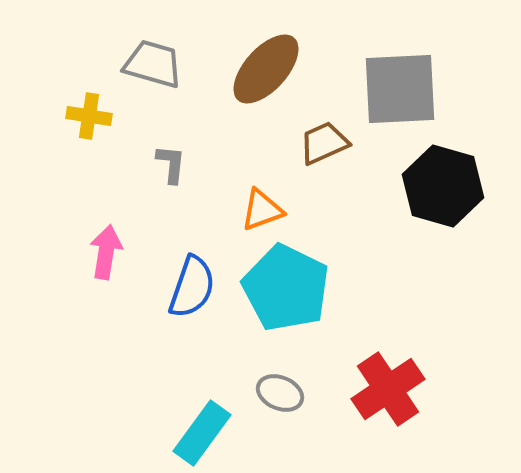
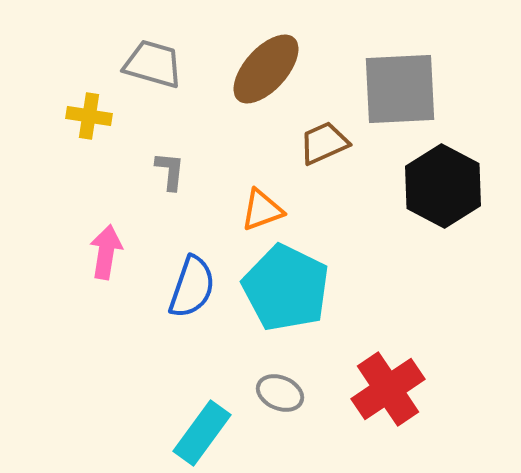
gray L-shape: moved 1 px left, 7 px down
black hexagon: rotated 12 degrees clockwise
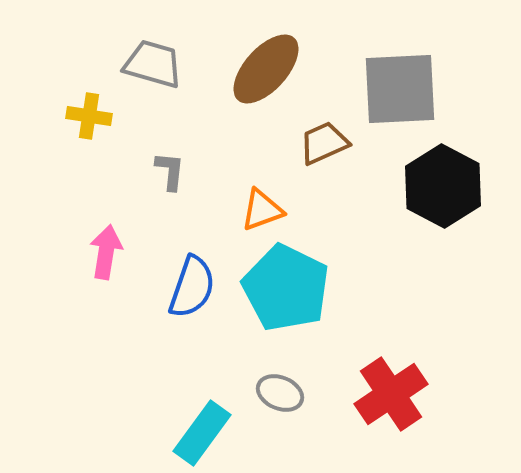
red cross: moved 3 px right, 5 px down
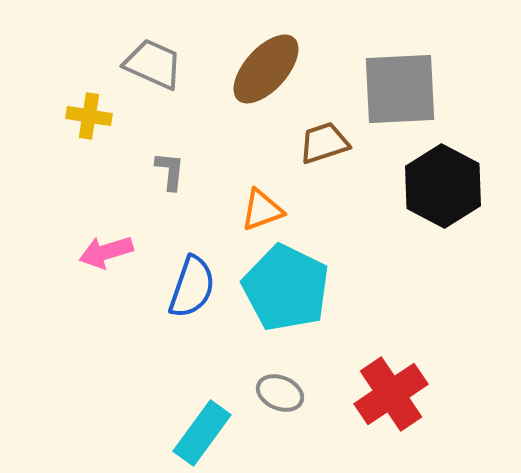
gray trapezoid: rotated 8 degrees clockwise
brown trapezoid: rotated 6 degrees clockwise
pink arrow: rotated 116 degrees counterclockwise
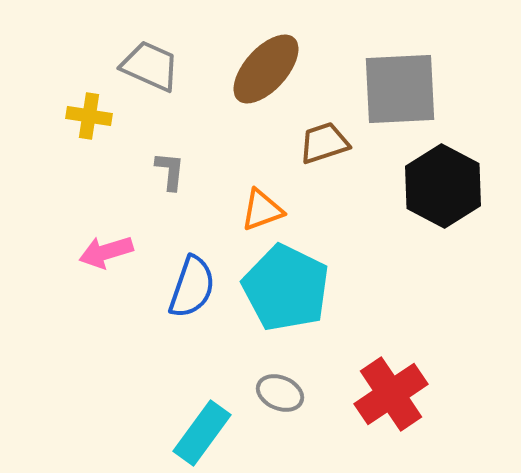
gray trapezoid: moved 3 px left, 2 px down
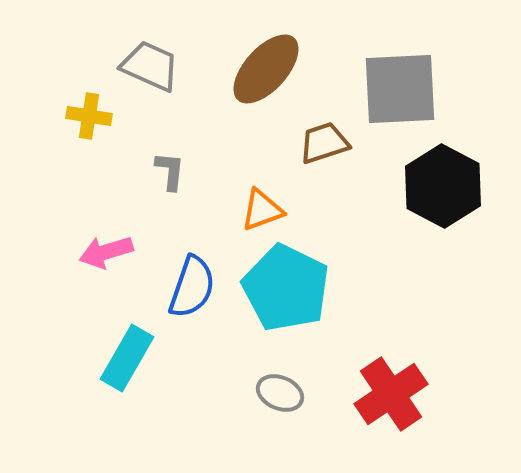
cyan rectangle: moved 75 px left, 75 px up; rotated 6 degrees counterclockwise
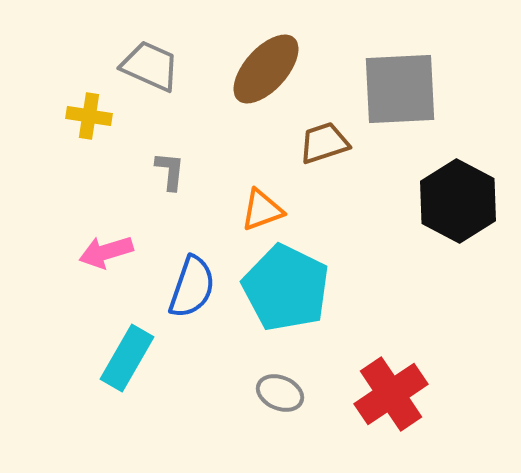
black hexagon: moved 15 px right, 15 px down
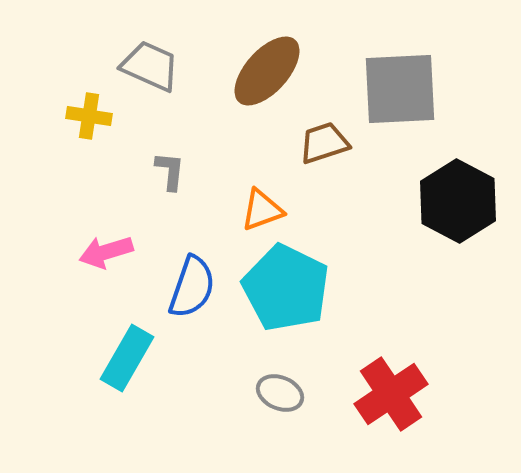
brown ellipse: moved 1 px right, 2 px down
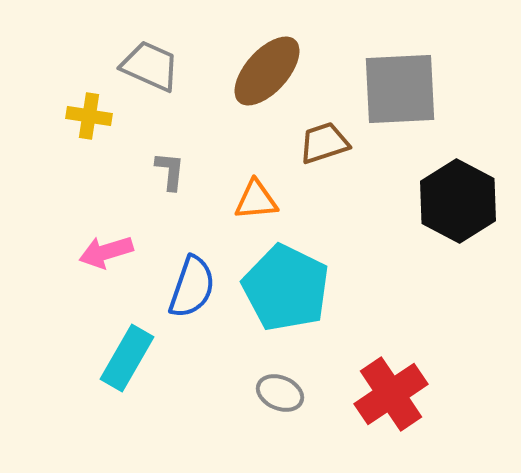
orange triangle: moved 6 px left, 10 px up; rotated 15 degrees clockwise
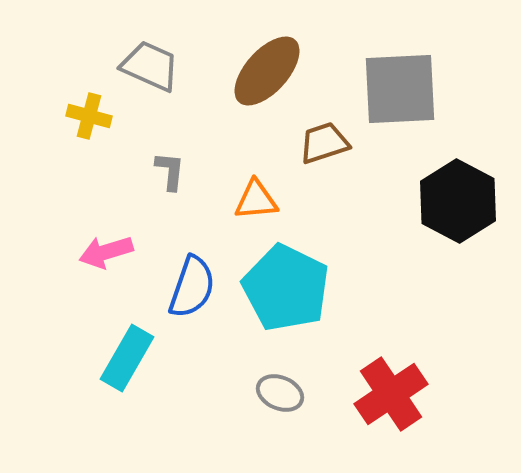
yellow cross: rotated 6 degrees clockwise
